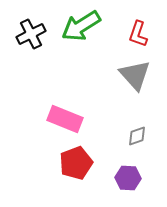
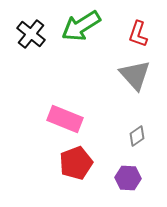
black cross: rotated 24 degrees counterclockwise
gray diamond: rotated 15 degrees counterclockwise
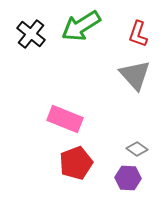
gray diamond: moved 13 px down; rotated 70 degrees clockwise
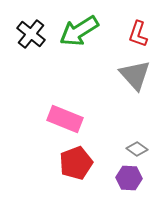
green arrow: moved 2 px left, 5 px down
purple hexagon: moved 1 px right
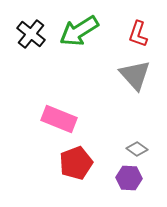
pink rectangle: moved 6 px left
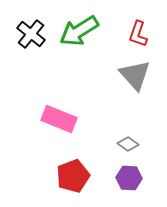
gray diamond: moved 9 px left, 5 px up
red pentagon: moved 3 px left, 13 px down
